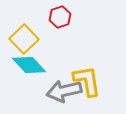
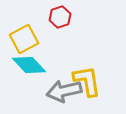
yellow square: rotated 16 degrees clockwise
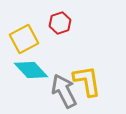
red hexagon: moved 6 px down
cyan diamond: moved 2 px right, 5 px down
gray arrow: rotated 76 degrees clockwise
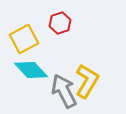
yellow L-shape: rotated 40 degrees clockwise
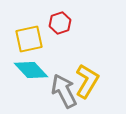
yellow square: moved 5 px right; rotated 16 degrees clockwise
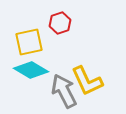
yellow square: moved 3 px down
cyan diamond: rotated 16 degrees counterclockwise
yellow L-shape: rotated 124 degrees clockwise
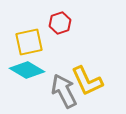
cyan diamond: moved 4 px left
